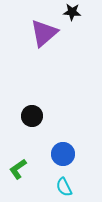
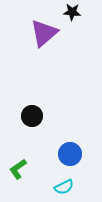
blue circle: moved 7 px right
cyan semicircle: rotated 90 degrees counterclockwise
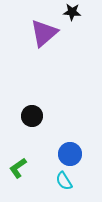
green L-shape: moved 1 px up
cyan semicircle: moved 6 px up; rotated 84 degrees clockwise
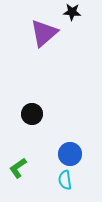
black circle: moved 2 px up
cyan semicircle: moved 1 px right, 1 px up; rotated 24 degrees clockwise
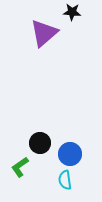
black circle: moved 8 px right, 29 px down
green L-shape: moved 2 px right, 1 px up
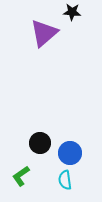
blue circle: moved 1 px up
green L-shape: moved 1 px right, 9 px down
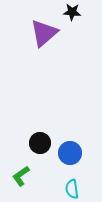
cyan semicircle: moved 7 px right, 9 px down
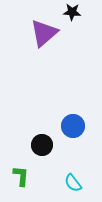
black circle: moved 2 px right, 2 px down
blue circle: moved 3 px right, 27 px up
green L-shape: rotated 130 degrees clockwise
cyan semicircle: moved 1 px right, 6 px up; rotated 30 degrees counterclockwise
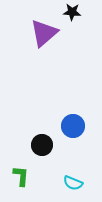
cyan semicircle: rotated 30 degrees counterclockwise
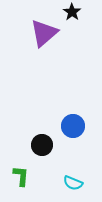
black star: rotated 30 degrees clockwise
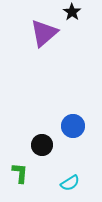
green L-shape: moved 1 px left, 3 px up
cyan semicircle: moved 3 px left; rotated 54 degrees counterclockwise
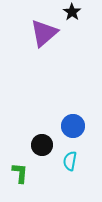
cyan semicircle: moved 22 px up; rotated 132 degrees clockwise
